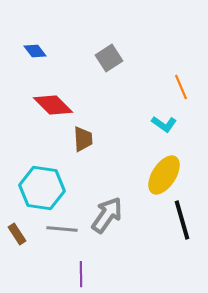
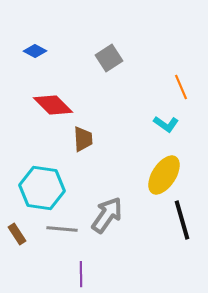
blue diamond: rotated 25 degrees counterclockwise
cyan L-shape: moved 2 px right
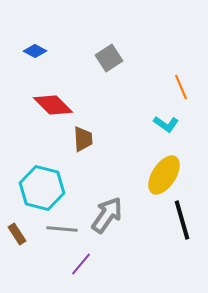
cyan hexagon: rotated 6 degrees clockwise
purple line: moved 10 px up; rotated 40 degrees clockwise
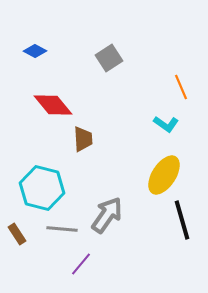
red diamond: rotated 6 degrees clockwise
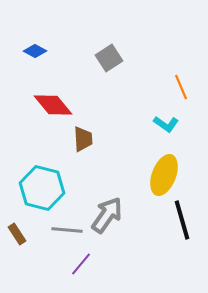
yellow ellipse: rotated 12 degrees counterclockwise
gray line: moved 5 px right, 1 px down
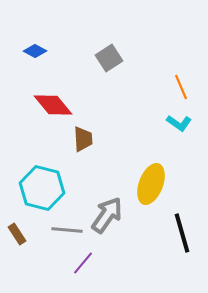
cyan L-shape: moved 13 px right, 1 px up
yellow ellipse: moved 13 px left, 9 px down
black line: moved 13 px down
purple line: moved 2 px right, 1 px up
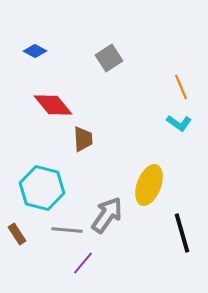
yellow ellipse: moved 2 px left, 1 px down
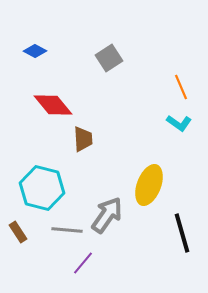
brown rectangle: moved 1 px right, 2 px up
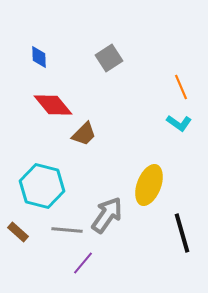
blue diamond: moved 4 px right, 6 px down; rotated 60 degrees clockwise
brown trapezoid: moved 1 px right, 5 px up; rotated 48 degrees clockwise
cyan hexagon: moved 2 px up
brown rectangle: rotated 15 degrees counterclockwise
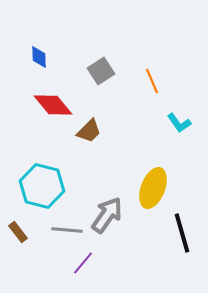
gray square: moved 8 px left, 13 px down
orange line: moved 29 px left, 6 px up
cyan L-shape: rotated 20 degrees clockwise
brown trapezoid: moved 5 px right, 3 px up
yellow ellipse: moved 4 px right, 3 px down
brown rectangle: rotated 10 degrees clockwise
